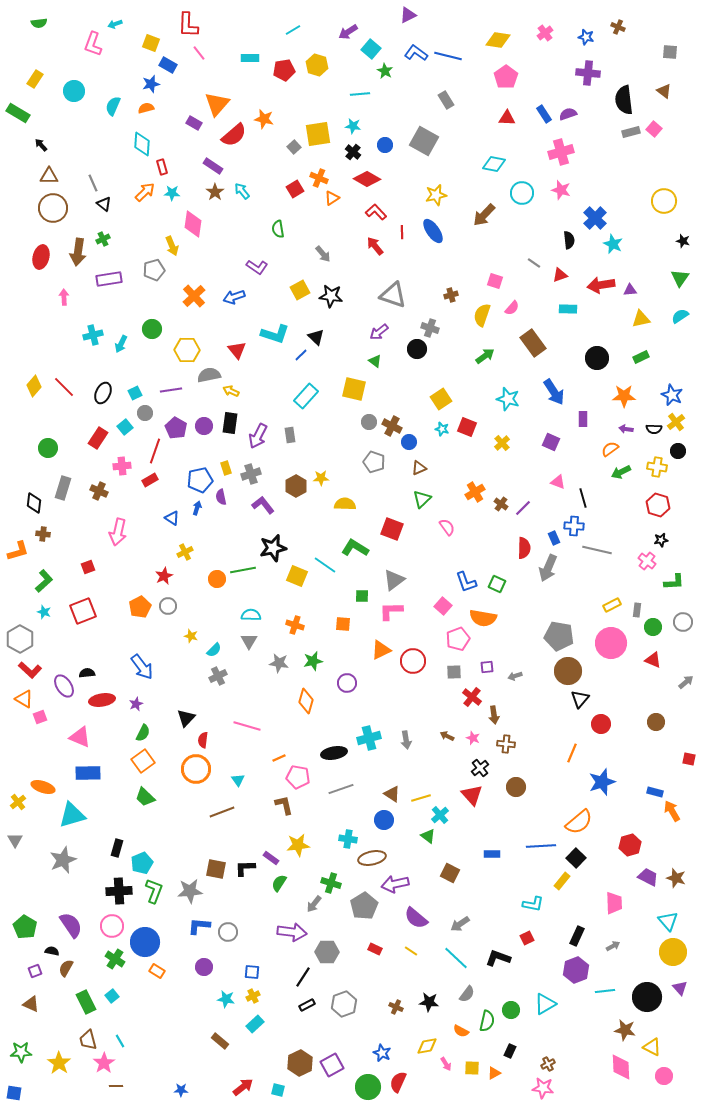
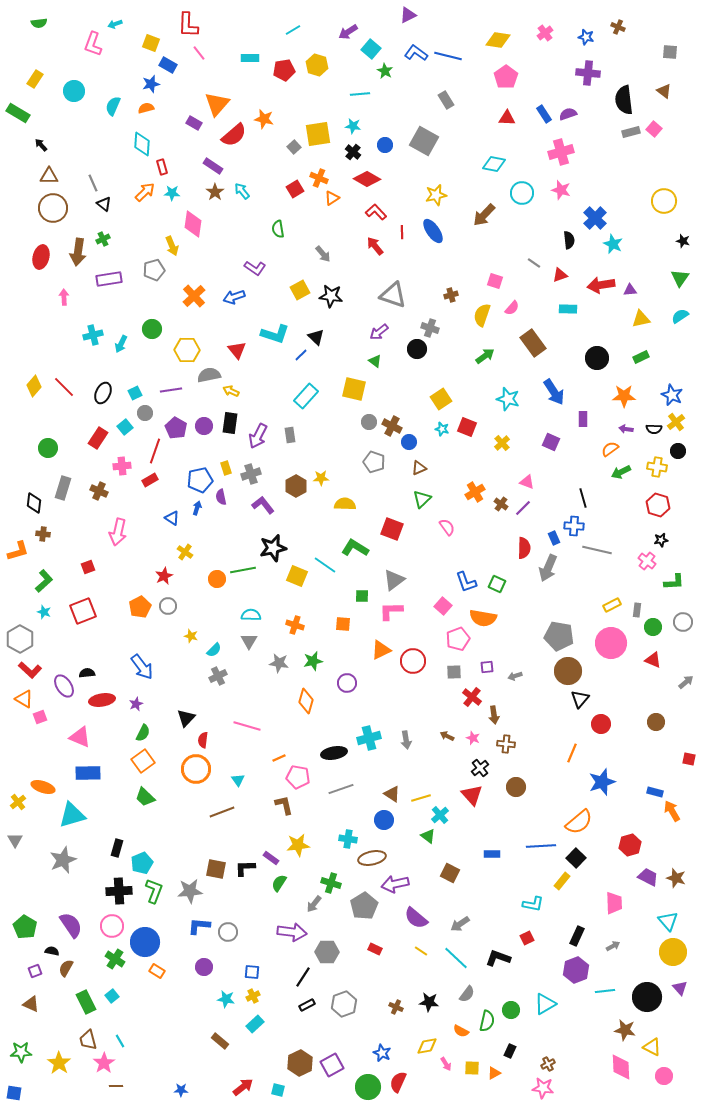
purple L-shape at (257, 267): moved 2 px left, 1 px down
pink triangle at (558, 482): moved 31 px left
yellow cross at (185, 552): rotated 28 degrees counterclockwise
yellow line at (411, 951): moved 10 px right
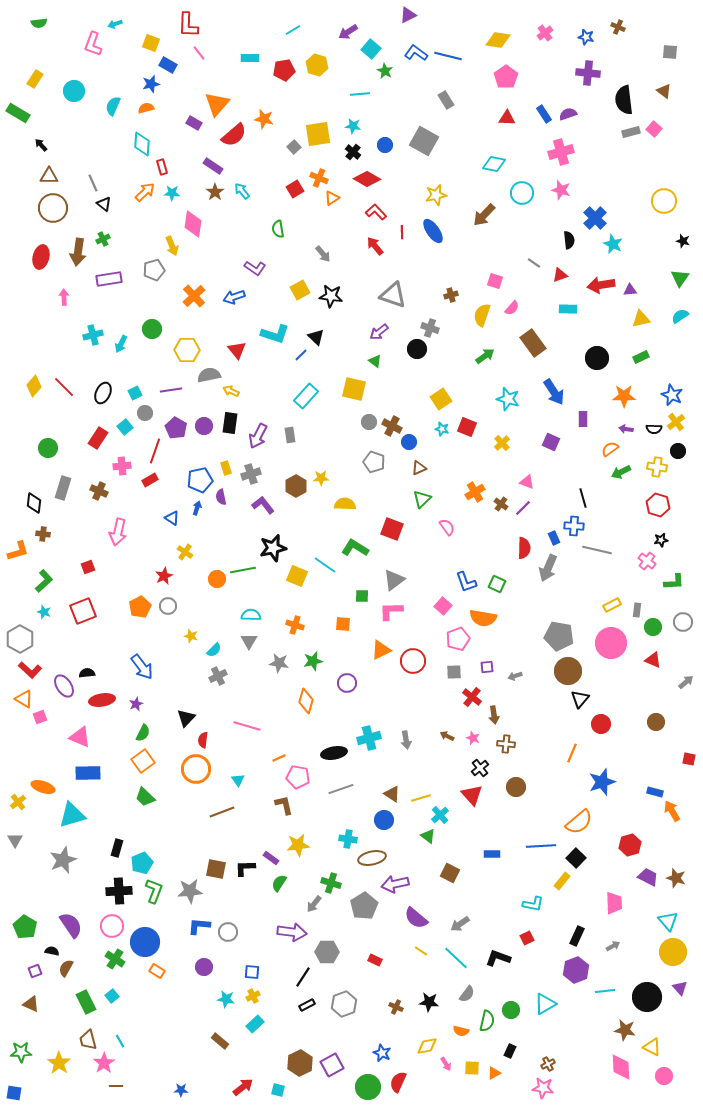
red rectangle at (375, 949): moved 11 px down
orange semicircle at (461, 1031): rotated 14 degrees counterclockwise
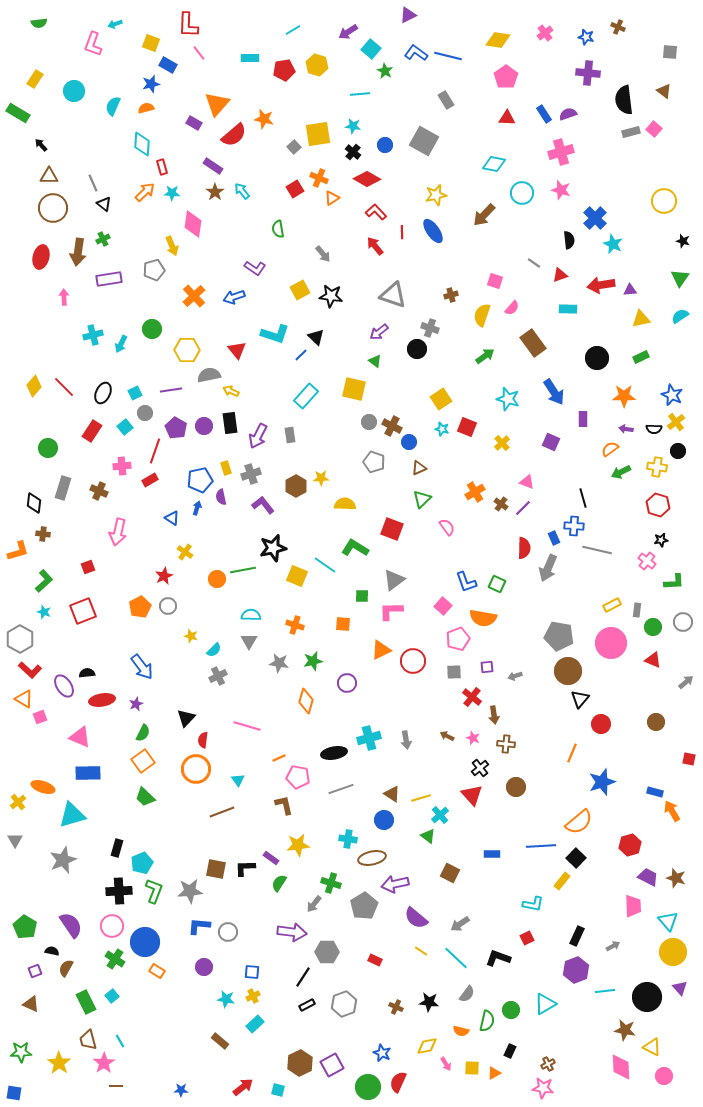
black rectangle at (230, 423): rotated 15 degrees counterclockwise
red rectangle at (98, 438): moved 6 px left, 7 px up
pink trapezoid at (614, 903): moved 19 px right, 3 px down
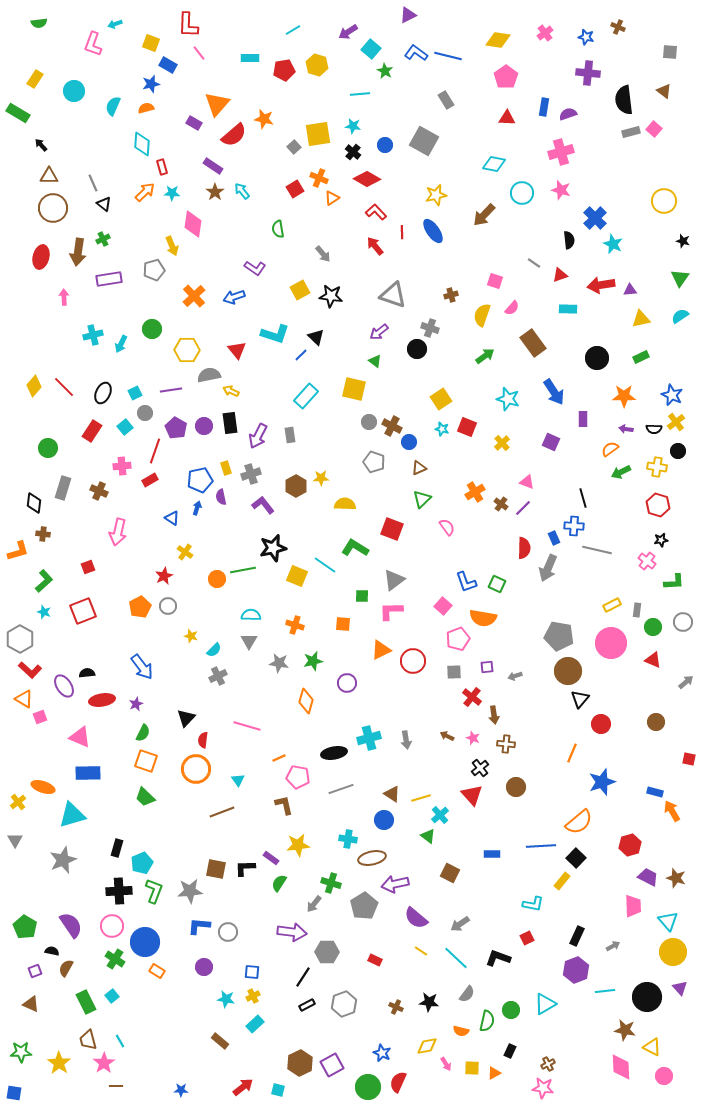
blue rectangle at (544, 114): moved 7 px up; rotated 42 degrees clockwise
orange square at (143, 761): moved 3 px right; rotated 35 degrees counterclockwise
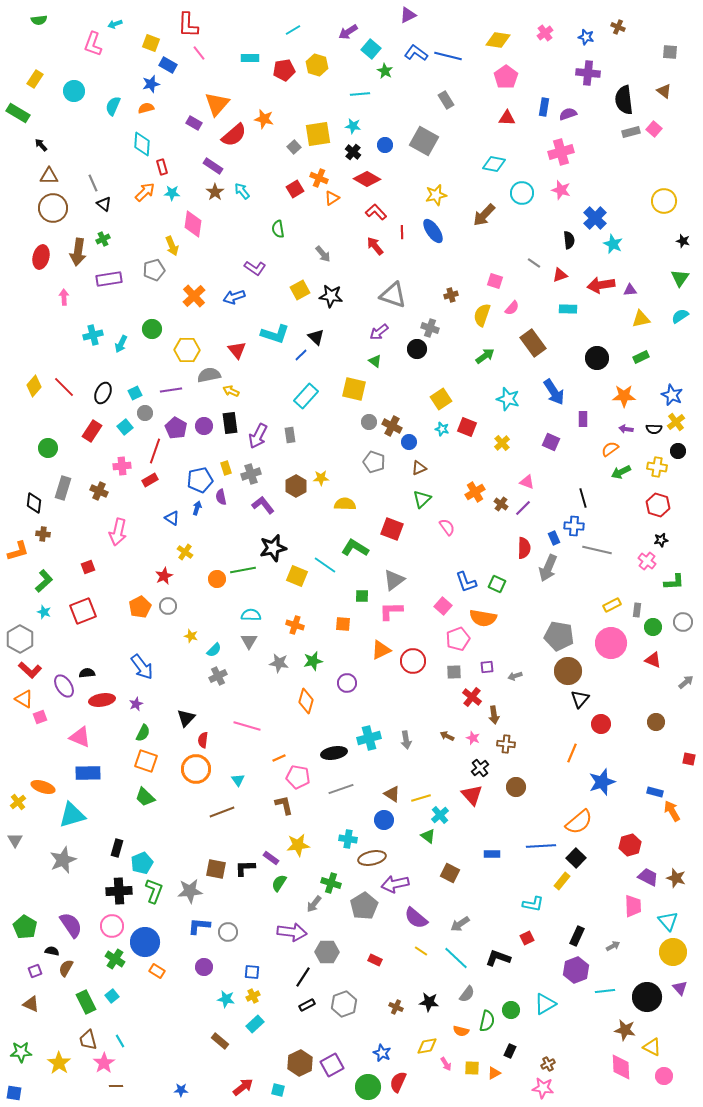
green semicircle at (39, 23): moved 3 px up
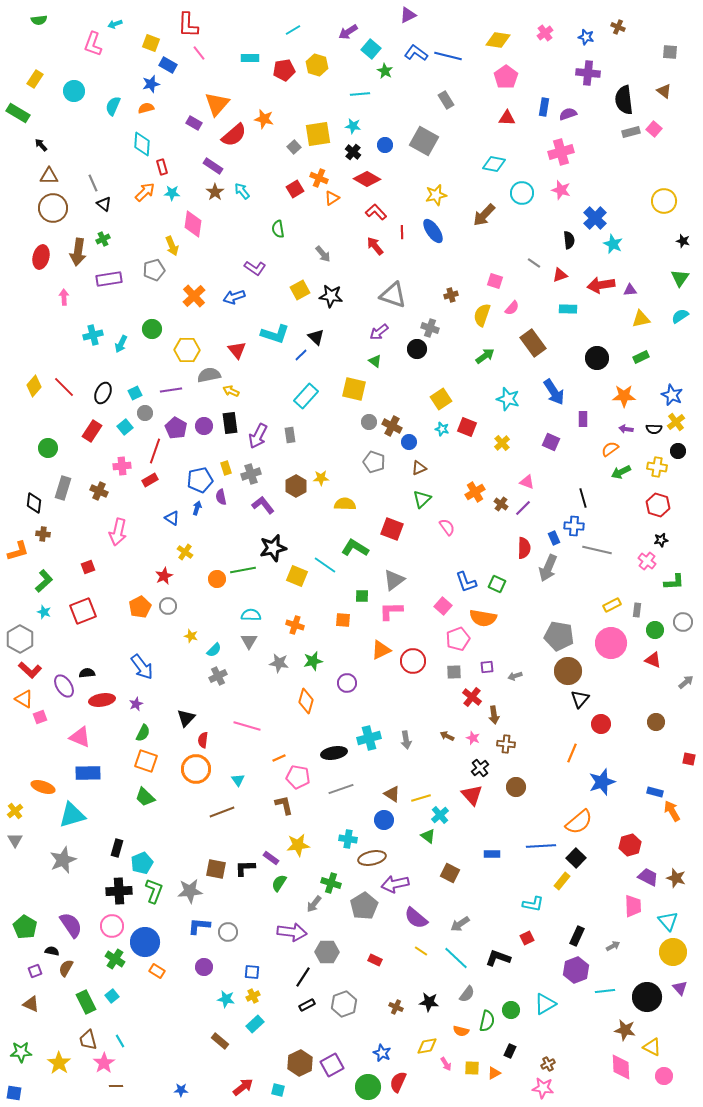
orange square at (343, 624): moved 4 px up
green circle at (653, 627): moved 2 px right, 3 px down
yellow cross at (18, 802): moved 3 px left, 9 px down
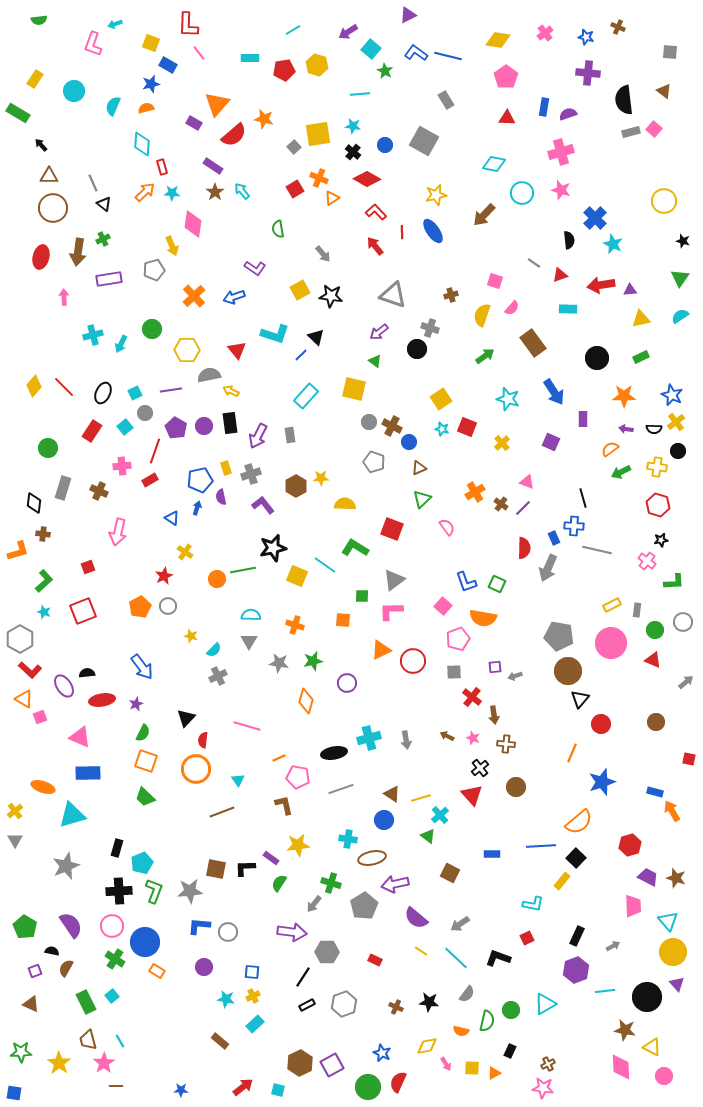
purple square at (487, 667): moved 8 px right
gray star at (63, 860): moved 3 px right, 6 px down
purple triangle at (680, 988): moved 3 px left, 4 px up
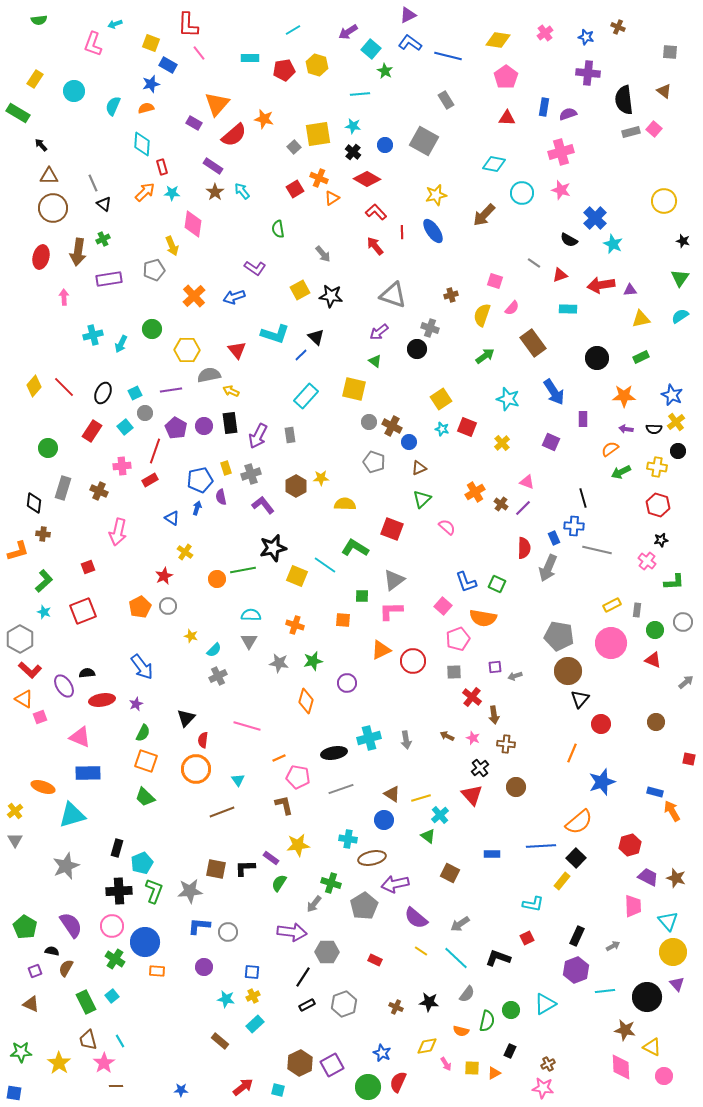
blue L-shape at (416, 53): moved 6 px left, 10 px up
black semicircle at (569, 240): rotated 126 degrees clockwise
pink semicircle at (447, 527): rotated 12 degrees counterclockwise
orange rectangle at (157, 971): rotated 28 degrees counterclockwise
